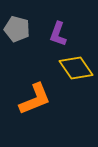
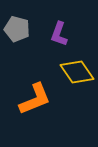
purple L-shape: moved 1 px right
yellow diamond: moved 1 px right, 4 px down
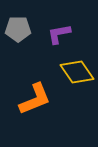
gray pentagon: moved 1 px right; rotated 15 degrees counterclockwise
purple L-shape: rotated 60 degrees clockwise
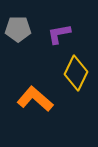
yellow diamond: moved 1 px left, 1 px down; rotated 60 degrees clockwise
orange L-shape: rotated 117 degrees counterclockwise
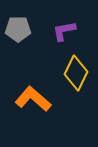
purple L-shape: moved 5 px right, 3 px up
orange L-shape: moved 2 px left
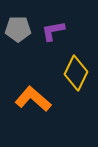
purple L-shape: moved 11 px left
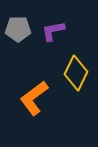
orange L-shape: moved 1 px right, 1 px up; rotated 78 degrees counterclockwise
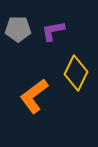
orange L-shape: moved 2 px up
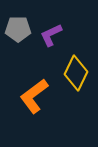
purple L-shape: moved 2 px left, 4 px down; rotated 15 degrees counterclockwise
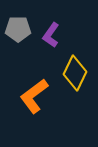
purple L-shape: rotated 30 degrees counterclockwise
yellow diamond: moved 1 px left
